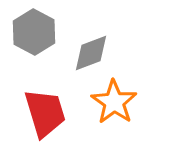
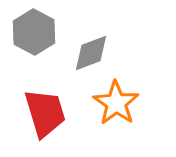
orange star: moved 2 px right, 1 px down
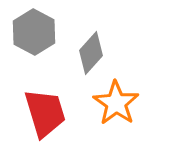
gray diamond: rotated 27 degrees counterclockwise
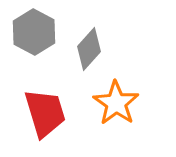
gray diamond: moved 2 px left, 4 px up
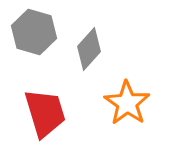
gray hexagon: rotated 12 degrees counterclockwise
orange star: moved 11 px right
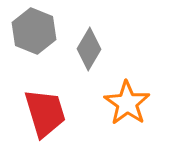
gray hexagon: moved 1 px up; rotated 6 degrees clockwise
gray diamond: rotated 12 degrees counterclockwise
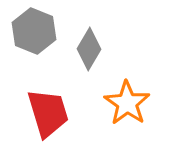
red trapezoid: moved 3 px right
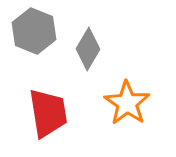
gray diamond: moved 1 px left
red trapezoid: rotated 8 degrees clockwise
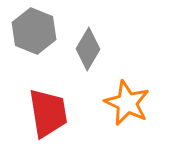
orange star: rotated 9 degrees counterclockwise
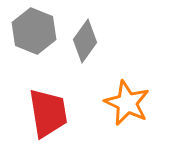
gray diamond: moved 3 px left, 8 px up; rotated 6 degrees clockwise
